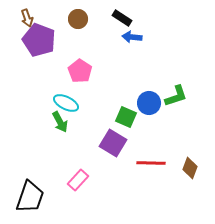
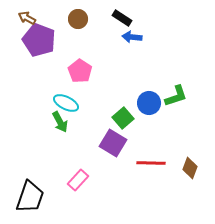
brown arrow: rotated 138 degrees clockwise
green square: moved 3 px left, 1 px down; rotated 25 degrees clockwise
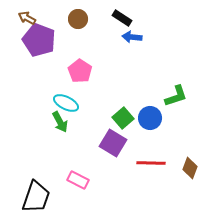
blue circle: moved 1 px right, 15 px down
pink rectangle: rotated 75 degrees clockwise
black trapezoid: moved 6 px right
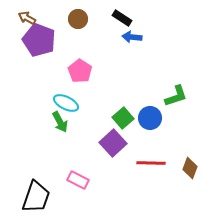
purple square: rotated 16 degrees clockwise
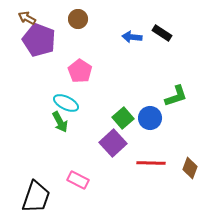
black rectangle: moved 40 px right, 15 px down
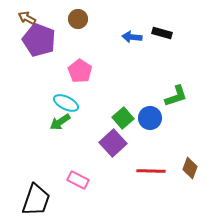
black rectangle: rotated 18 degrees counterclockwise
green arrow: rotated 85 degrees clockwise
red line: moved 8 px down
black trapezoid: moved 3 px down
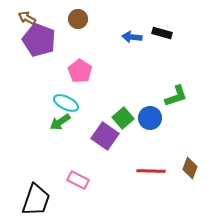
purple square: moved 8 px left, 7 px up; rotated 12 degrees counterclockwise
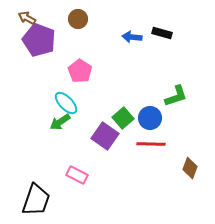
cyan ellipse: rotated 20 degrees clockwise
red line: moved 27 px up
pink rectangle: moved 1 px left, 5 px up
